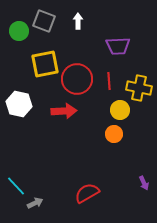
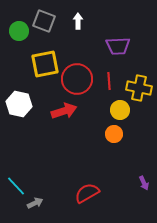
red arrow: rotated 15 degrees counterclockwise
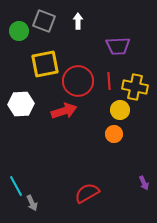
red circle: moved 1 px right, 2 px down
yellow cross: moved 4 px left, 1 px up
white hexagon: moved 2 px right; rotated 15 degrees counterclockwise
cyan line: rotated 15 degrees clockwise
gray arrow: moved 3 px left; rotated 91 degrees clockwise
